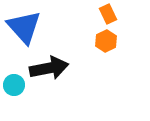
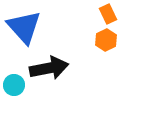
orange hexagon: moved 1 px up
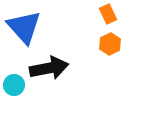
orange hexagon: moved 4 px right, 4 px down
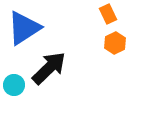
blue triangle: moved 1 px down; rotated 39 degrees clockwise
orange hexagon: moved 5 px right, 1 px up
black arrow: rotated 33 degrees counterclockwise
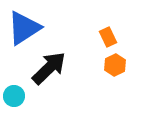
orange rectangle: moved 23 px down
orange hexagon: moved 22 px down
cyan circle: moved 11 px down
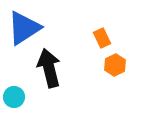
orange rectangle: moved 6 px left, 1 px down
black arrow: rotated 60 degrees counterclockwise
cyan circle: moved 1 px down
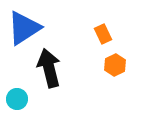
orange rectangle: moved 1 px right, 4 px up
cyan circle: moved 3 px right, 2 px down
